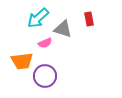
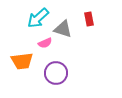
purple circle: moved 11 px right, 3 px up
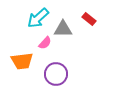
red rectangle: rotated 40 degrees counterclockwise
gray triangle: rotated 18 degrees counterclockwise
pink semicircle: rotated 24 degrees counterclockwise
purple circle: moved 1 px down
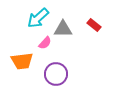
red rectangle: moved 5 px right, 6 px down
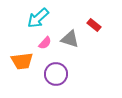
gray triangle: moved 7 px right, 10 px down; rotated 18 degrees clockwise
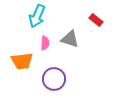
cyan arrow: moved 1 px left, 2 px up; rotated 25 degrees counterclockwise
red rectangle: moved 2 px right, 5 px up
pink semicircle: rotated 40 degrees counterclockwise
purple circle: moved 2 px left, 5 px down
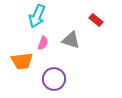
gray triangle: moved 1 px right, 1 px down
pink semicircle: moved 2 px left; rotated 16 degrees clockwise
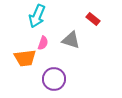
red rectangle: moved 3 px left, 1 px up
orange trapezoid: moved 3 px right, 3 px up
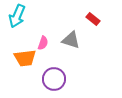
cyan arrow: moved 20 px left
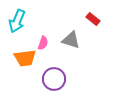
cyan arrow: moved 5 px down
